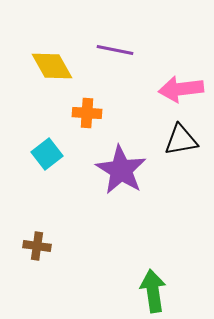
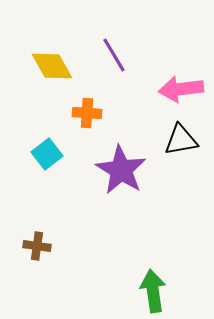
purple line: moved 1 px left, 5 px down; rotated 48 degrees clockwise
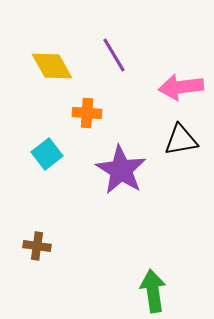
pink arrow: moved 2 px up
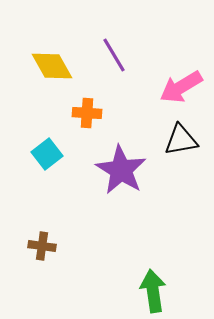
pink arrow: rotated 24 degrees counterclockwise
brown cross: moved 5 px right
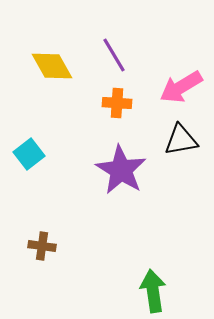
orange cross: moved 30 px right, 10 px up
cyan square: moved 18 px left
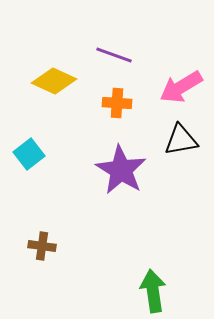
purple line: rotated 39 degrees counterclockwise
yellow diamond: moved 2 px right, 15 px down; rotated 36 degrees counterclockwise
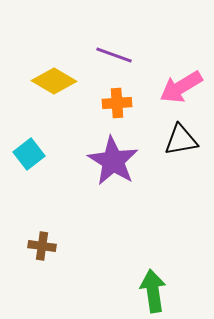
yellow diamond: rotated 6 degrees clockwise
orange cross: rotated 8 degrees counterclockwise
purple star: moved 8 px left, 9 px up
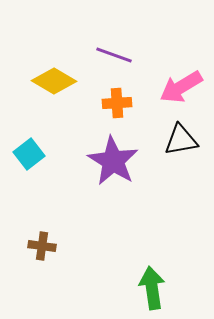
green arrow: moved 1 px left, 3 px up
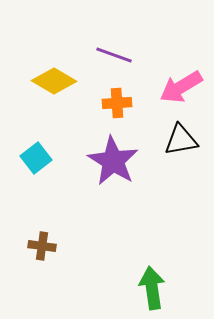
cyan square: moved 7 px right, 4 px down
